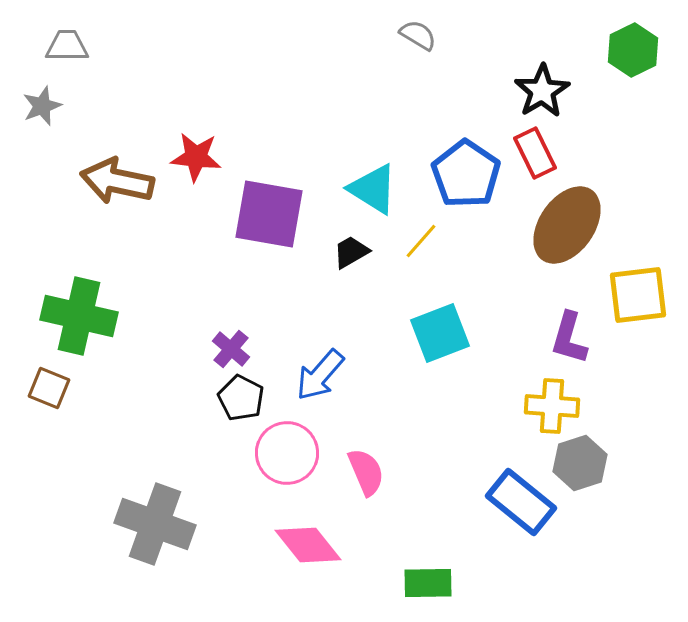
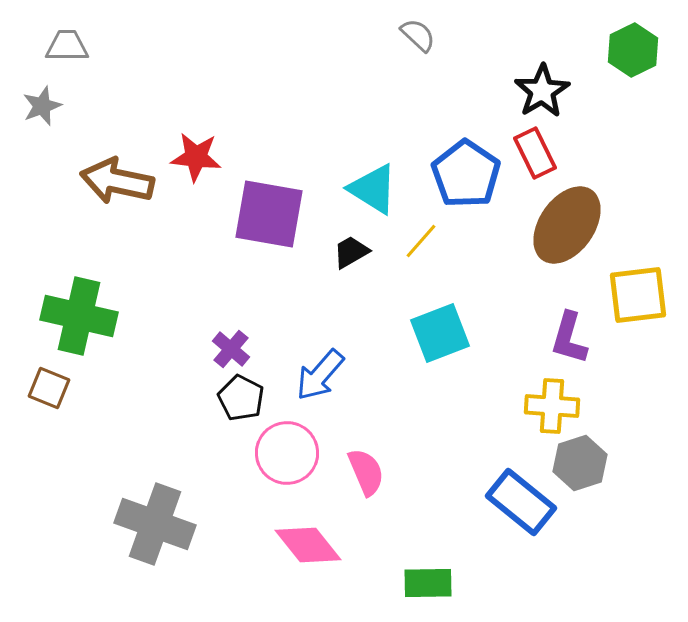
gray semicircle: rotated 12 degrees clockwise
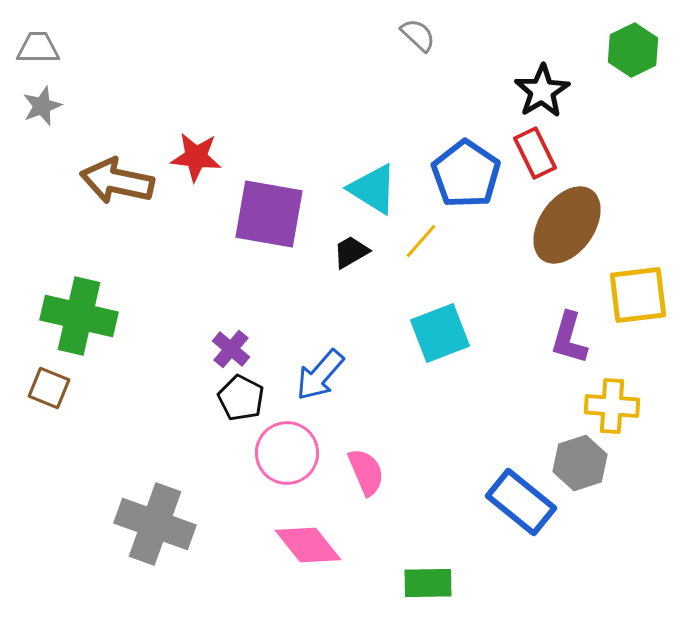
gray trapezoid: moved 29 px left, 2 px down
yellow cross: moved 60 px right
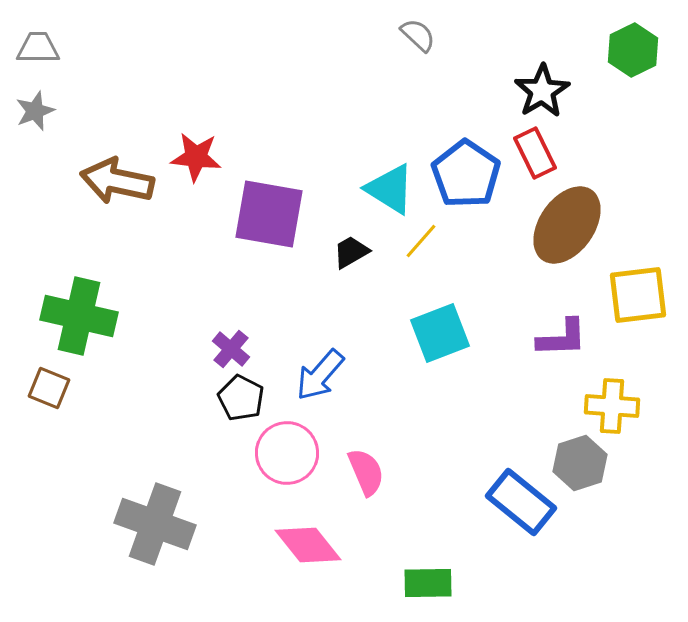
gray star: moved 7 px left, 5 px down
cyan triangle: moved 17 px right
purple L-shape: moved 7 px left; rotated 108 degrees counterclockwise
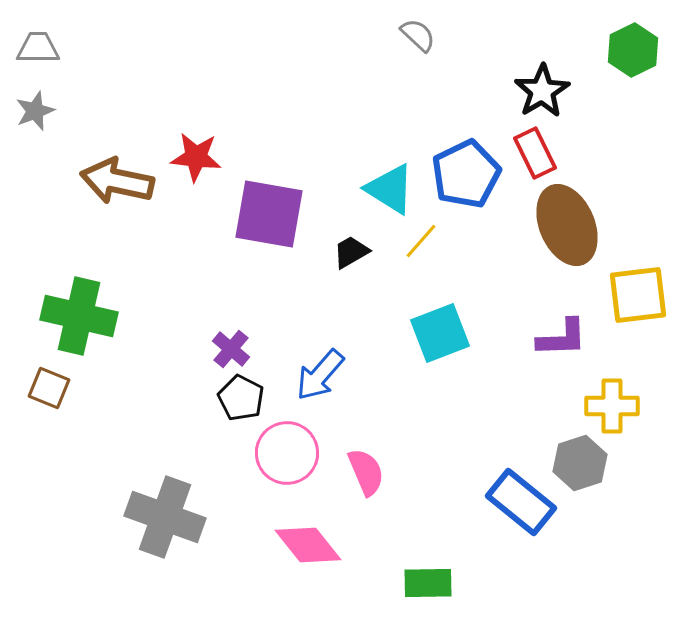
blue pentagon: rotated 12 degrees clockwise
brown ellipse: rotated 58 degrees counterclockwise
yellow cross: rotated 4 degrees counterclockwise
gray cross: moved 10 px right, 7 px up
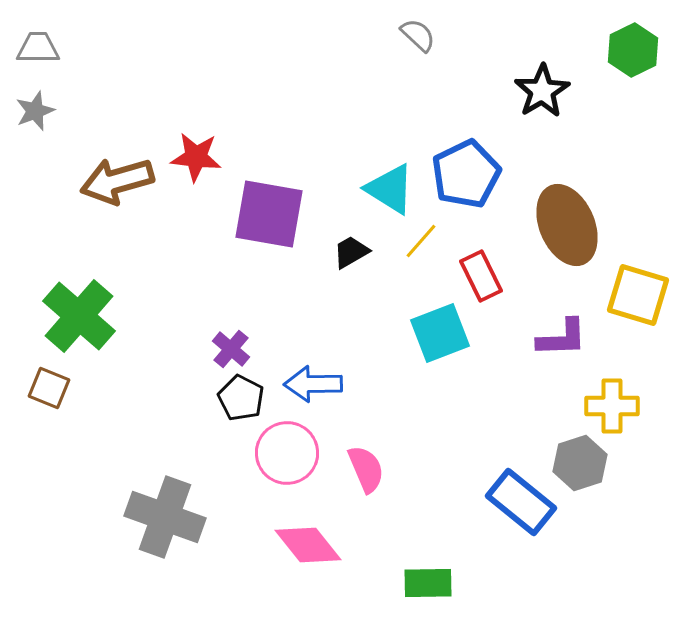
red rectangle: moved 54 px left, 123 px down
brown arrow: rotated 28 degrees counterclockwise
yellow square: rotated 24 degrees clockwise
green cross: rotated 28 degrees clockwise
blue arrow: moved 7 px left, 9 px down; rotated 48 degrees clockwise
pink semicircle: moved 3 px up
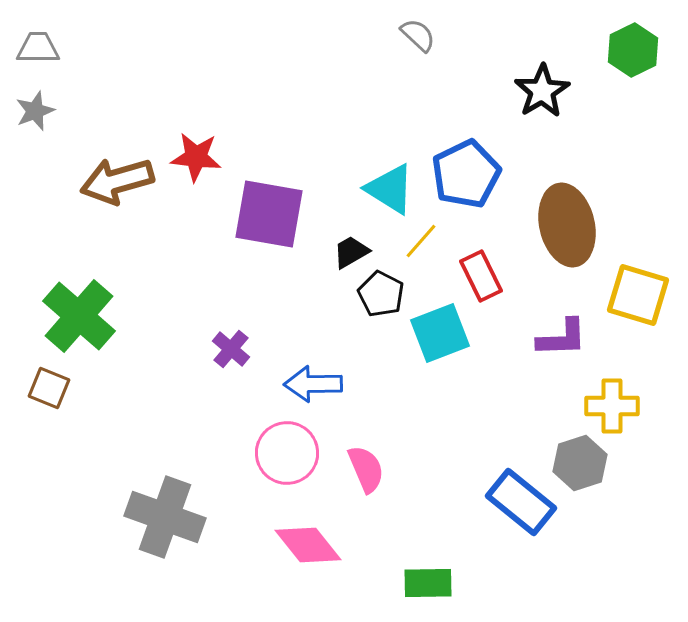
brown ellipse: rotated 10 degrees clockwise
black pentagon: moved 140 px right, 104 px up
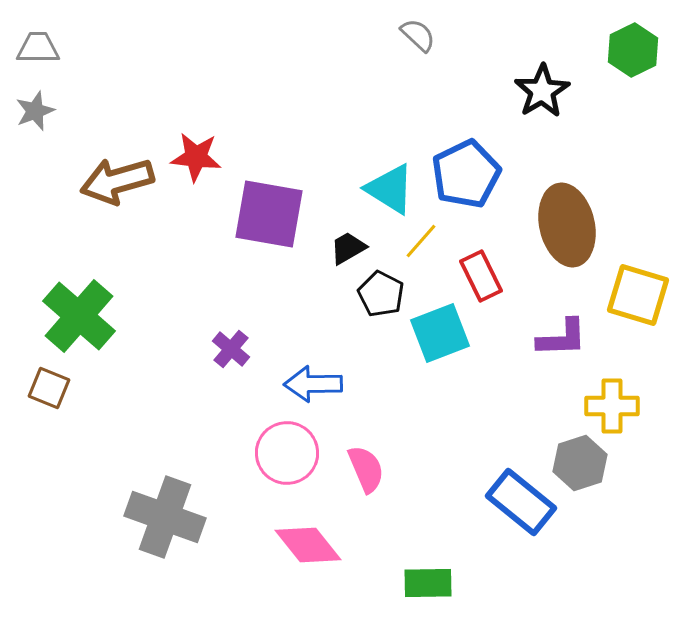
black trapezoid: moved 3 px left, 4 px up
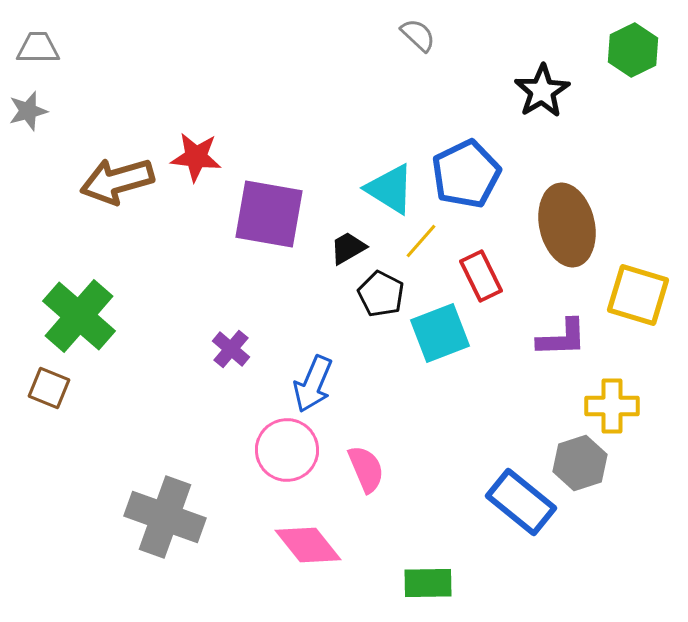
gray star: moved 7 px left; rotated 6 degrees clockwise
blue arrow: rotated 66 degrees counterclockwise
pink circle: moved 3 px up
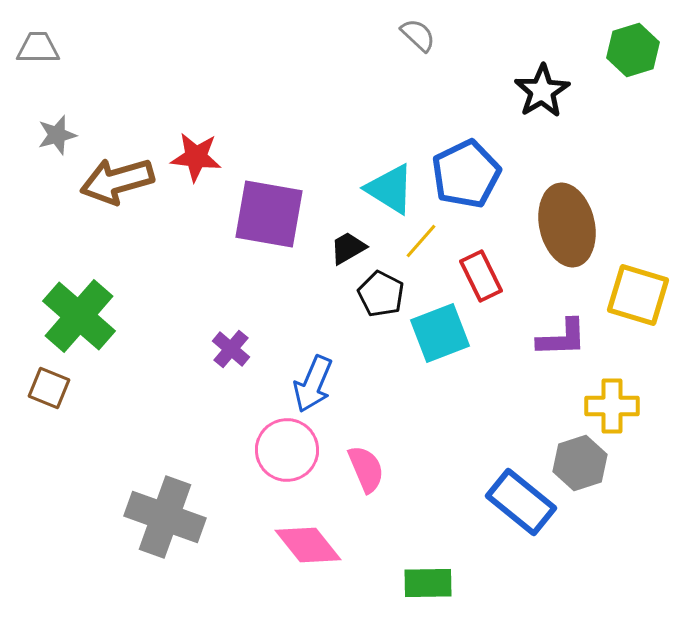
green hexagon: rotated 9 degrees clockwise
gray star: moved 29 px right, 24 px down
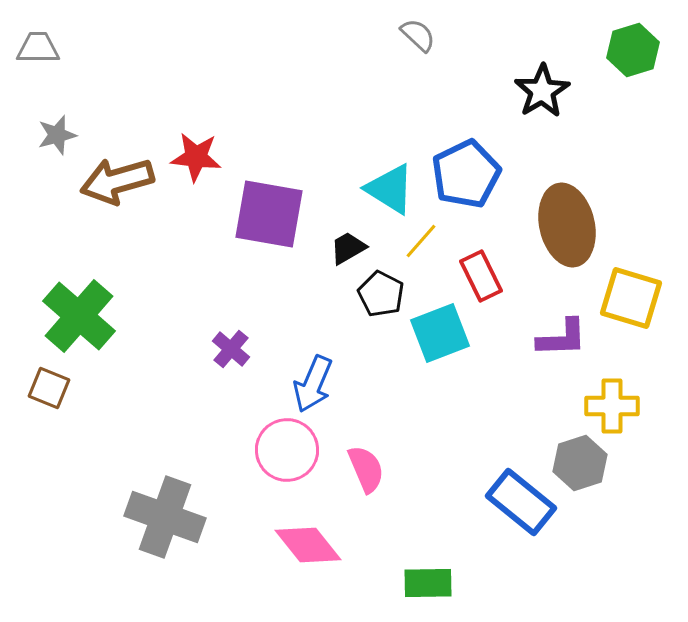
yellow square: moved 7 px left, 3 px down
